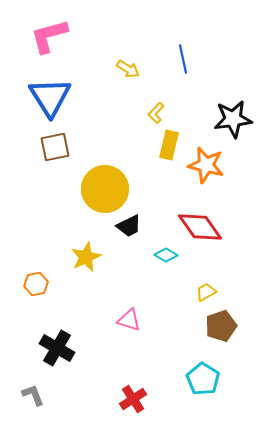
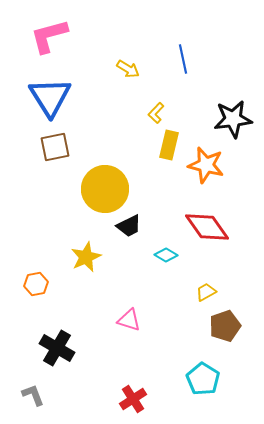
red diamond: moved 7 px right
brown pentagon: moved 4 px right
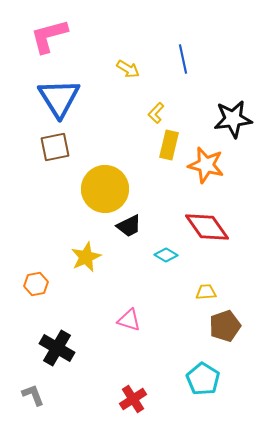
blue triangle: moved 9 px right, 1 px down
yellow trapezoid: rotated 25 degrees clockwise
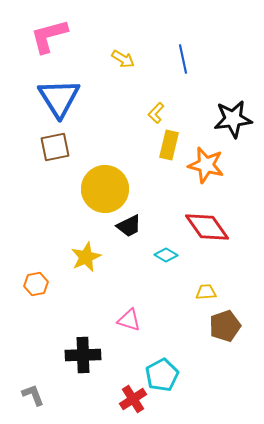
yellow arrow: moved 5 px left, 10 px up
black cross: moved 26 px right, 7 px down; rotated 32 degrees counterclockwise
cyan pentagon: moved 41 px left, 4 px up; rotated 12 degrees clockwise
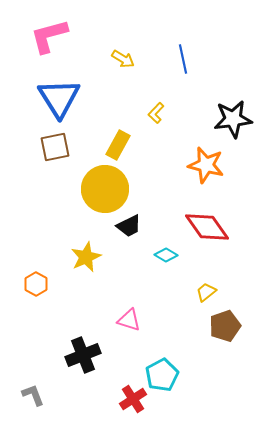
yellow rectangle: moved 51 px left; rotated 16 degrees clockwise
orange hexagon: rotated 20 degrees counterclockwise
yellow trapezoid: rotated 35 degrees counterclockwise
black cross: rotated 20 degrees counterclockwise
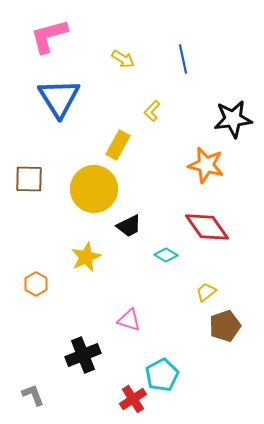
yellow L-shape: moved 4 px left, 2 px up
brown square: moved 26 px left, 32 px down; rotated 12 degrees clockwise
yellow circle: moved 11 px left
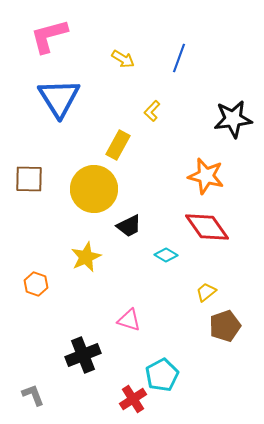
blue line: moved 4 px left, 1 px up; rotated 32 degrees clockwise
orange star: moved 11 px down
orange hexagon: rotated 10 degrees counterclockwise
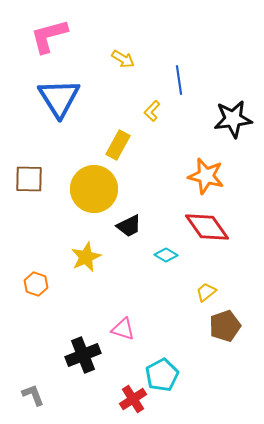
blue line: moved 22 px down; rotated 28 degrees counterclockwise
pink triangle: moved 6 px left, 9 px down
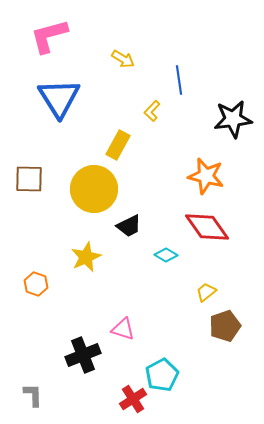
gray L-shape: rotated 20 degrees clockwise
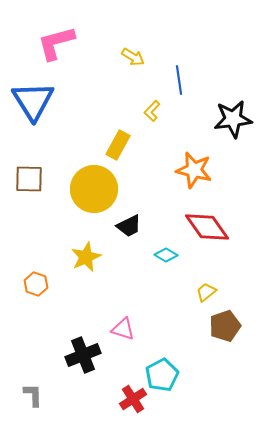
pink L-shape: moved 7 px right, 7 px down
yellow arrow: moved 10 px right, 2 px up
blue triangle: moved 26 px left, 3 px down
orange star: moved 12 px left, 6 px up
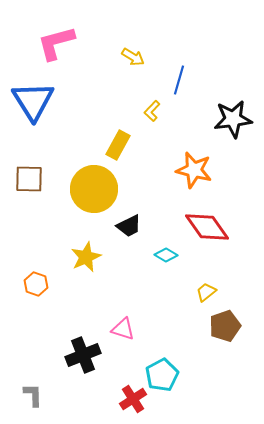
blue line: rotated 24 degrees clockwise
